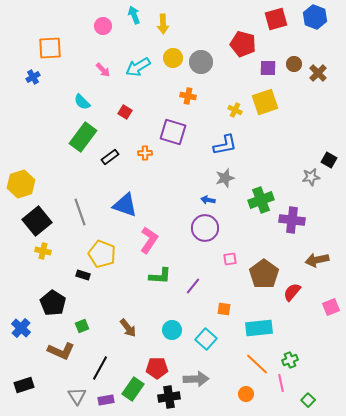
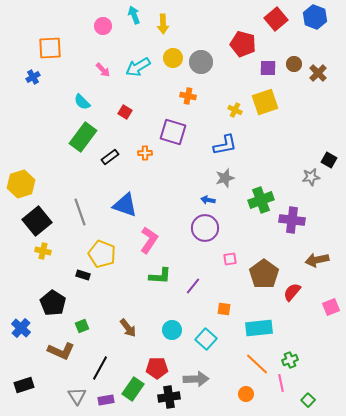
red square at (276, 19): rotated 25 degrees counterclockwise
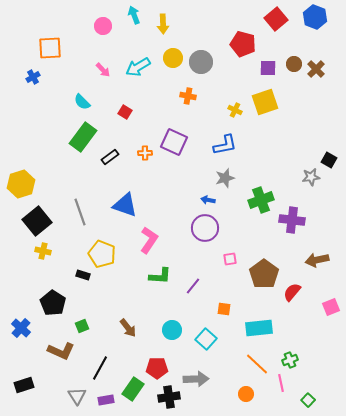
brown cross at (318, 73): moved 2 px left, 4 px up
purple square at (173, 132): moved 1 px right, 10 px down; rotated 8 degrees clockwise
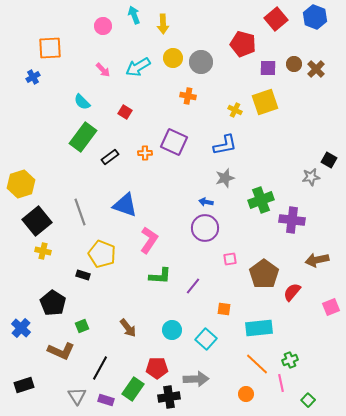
blue arrow at (208, 200): moved 2 px left, 2 px down
purple rectangle at (106, 400): rotated 28 degrees clockwise
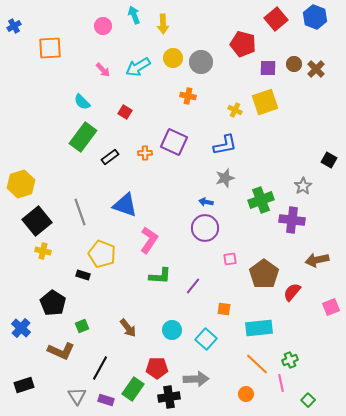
blue cross at (33, 77): moved 19 px left, 51 px up
gray star at (311, 177): moved 8 px left, 9 px down; rotated 24 degrees counterclockwise
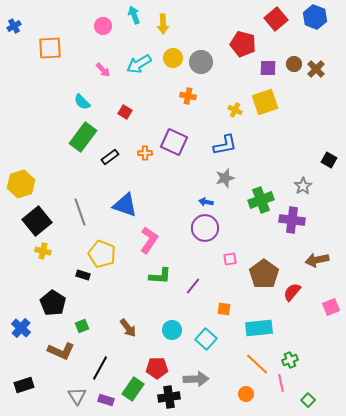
cyan arrow at (138, 67): moved 1 px right, 3 px up
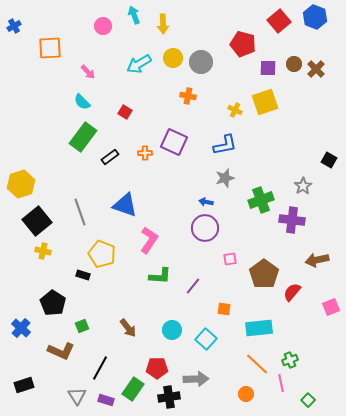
red square at (276, 19): moved 3 px right, 2 px down
pink arrow at (103, 70): moved 15 px left, 2 px down
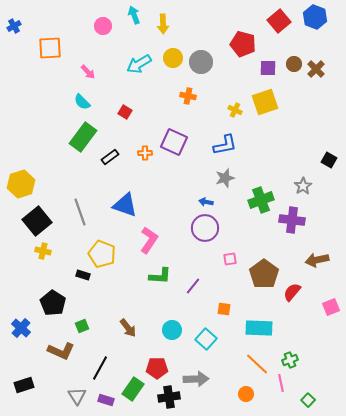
cyan rectangle at (259, 328): rotated 8 degrees clockwise
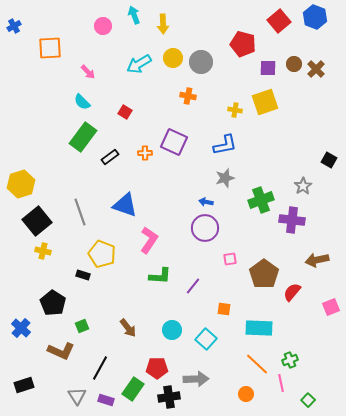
yellow cross at (235, 110): rotated 16 degrees counterclockwise
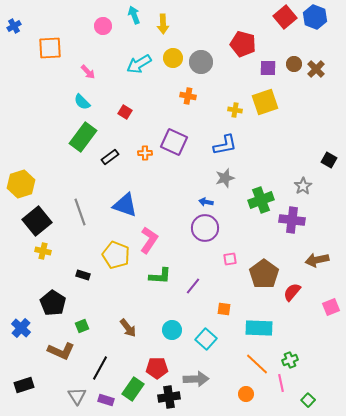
red square at (279, 21): moved 6 px right, 4 px up
yellow pentagon at (102, 254): moved 14 px right, 1 px down
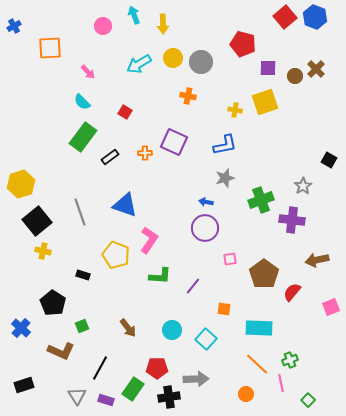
brown circle at (294, 64): moved 1 px right, 12 px down
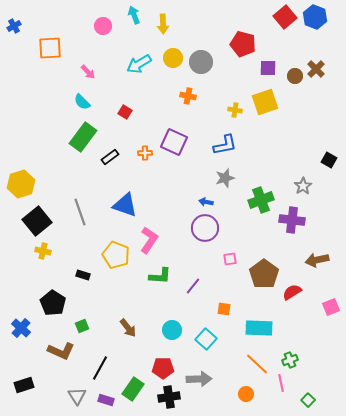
red semicircle at (292, 292): rotated 18 degrees clockwise
red pentagon at (157, 368): moved 6 px right
gray arrow at (196, 379): moved 3 px right
